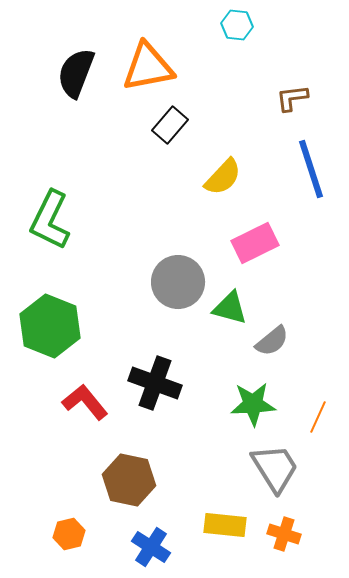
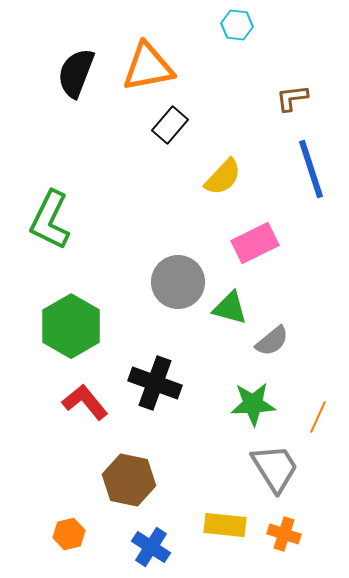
green hexagon: moved 21 px right; rotated 8 degrees clockwise
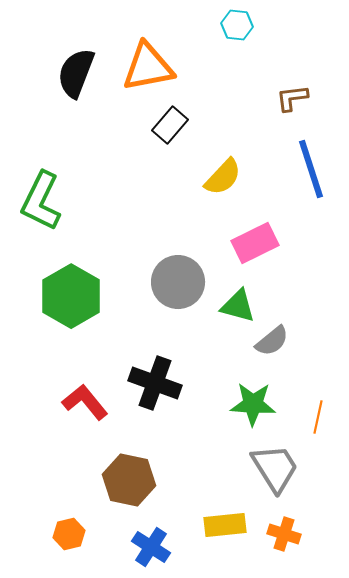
green L-shape: moved 9 px left, 19 px up
green triangle: moved 8 px right, 2 px up
green hexagon: moved 30 px up
green star: rotated 6 degrees clockwise
orange line: rotated 12 degrees counterclockwise
yellow rectangle: rotated 12 degrees counterclockwise
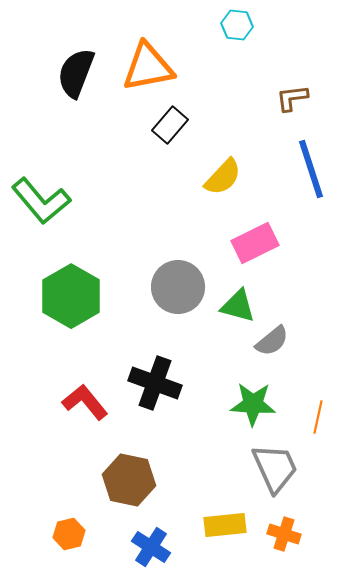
green L-shape: rotated 66 degrees counterclockwise
gray circle: moved 5 px down
gray trapezoid: rotated 8 degrees clockwise
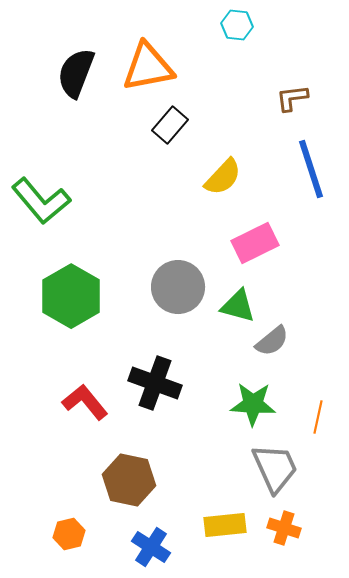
orange cross: moved 6 px up
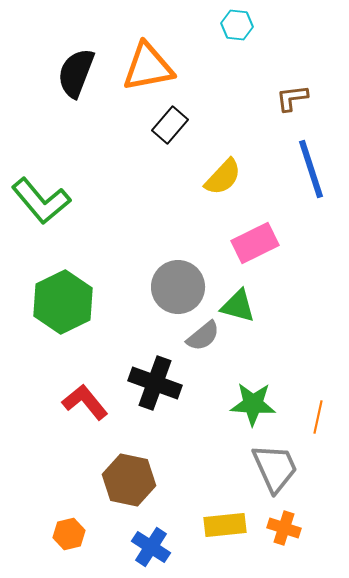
green hexagon: moved 8 px left, 6 px down; rotated 4 degrees clockwise
gray semicircle: moved 69 px left, 5 px up
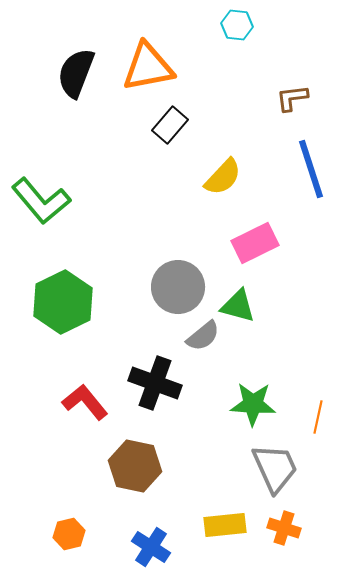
brown hexagon: moved 6 px right, 14 px up
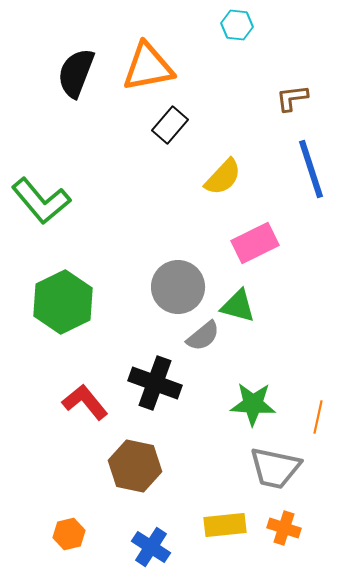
gray trapezoid: rotated 126 degrees clockwise
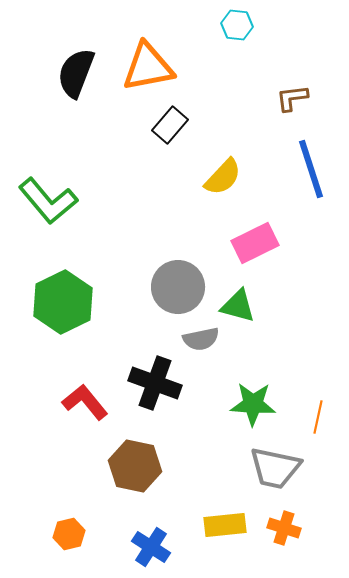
green L-shape: moved 7 px right
gray semicircle: moved 2 px left, 3 px down; rotated 27 degrees clockwise
